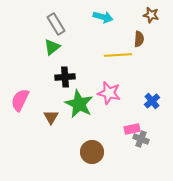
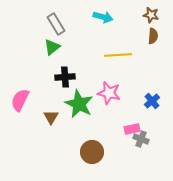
brown semicircle: moved 14 px right, 3 px up
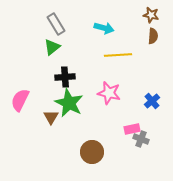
cyan arrow: moved 1 px right, 11 px down
green star: moved 10 px left, 1 px up
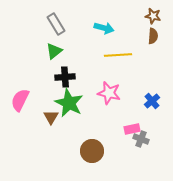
brown star: moved 2 px right, 1 px down
green triangle: moved 2 px right, 4 px down
brown circle: moved 1 px up
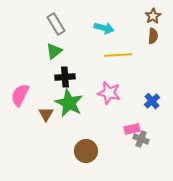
brown star: rotated 28 degrees clockwise
pink semicircle: moved 5 px up
brown triangle: moved 5 px left, 3 px up
brown circle: moved 6 px left
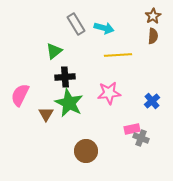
gray rectangle: moved 20 px right
pink star: rotated 20 degrees counterclockwise
gray cross: moved 1 px up
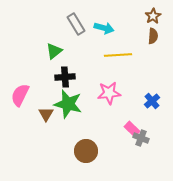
green star: moved 1 px left, 1 px down; rotated 12 degrees counterclockwise
pink rectangle: rotated 56 degrees clockwise
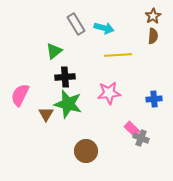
blue cross: moved 2 px right, 2 px up; rotated 35 degrees clockwise
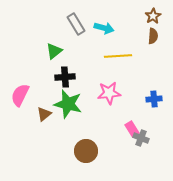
yellow line: moved 1 px down
brown triangle: moved 2 px left; rotated 21 degrees clockwise
pink rectangle: rotated 14 degrees clockwise
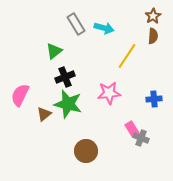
yellow line: moved 9 px right; rotated 52 degrees counterclockwise
black cross: rotated 18 degrees counterclockwise
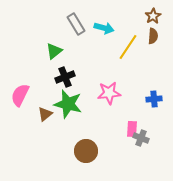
yellow line: moved 1 px right, 9 px up
brown triangle: moved 1 px right
pink rectangle: rotated 35 degrees clockwise
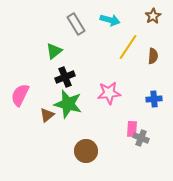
cyan arrow: moved 6 px right, 8 px up
brown semicircle: moved 20 px down
brown triangle: moved 2 px right, 1 px down
